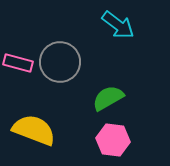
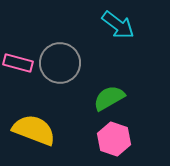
gray circle: moved 1 px down
green semicircle: moved 1 px right
pink hexagon: moved 1 px right, 1 px up; rotated 12 degrees clockwise
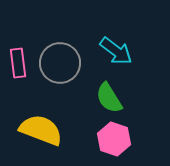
cyan arrow: moved 2 px left, 26 px down
pink rectangle: rotated 68 degrees clockwise
green semicircle: rotated 92 degrees counterclockwise
yellow semicircle: moved 7 px right
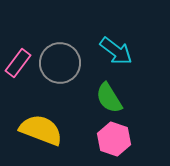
pink rectangle: rotated 44 degrees clockwise
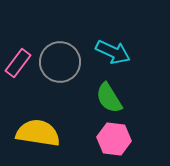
cyan arrow: moved 3 px left, 1 px down; rotated 12 degrees counterclockwise
gray circle: moved 1 px up
yellow semicircle: moved 3 px left, 3 px down; rotated 12 degrees counterclockwise
pink hexagon: rotated 12 degrees counterclockwise
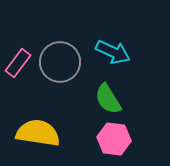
green semicircle: moved 1 px left, 1 px down
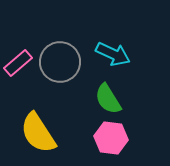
cyan arrow: moved 2 px down
pink rectangle: rotated 12 degrees clockwise
yellow semicircle: rotated 132 degrees counterclockwise
pink hexagon: moved 3 px left, 1 px up
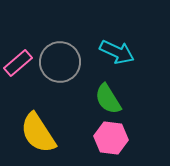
cyan arrow: moved 4 px right, 2 px up
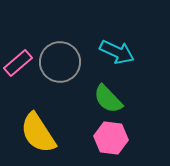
green semicircle: rotated 12 degrees counterclockwise
